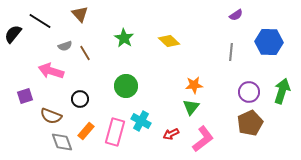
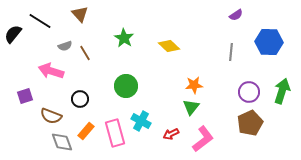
yellow diamond: moved 5 px down
pink rectangle: moved 1 px down; rotated 32 degrees counterclockwise
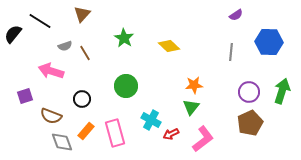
brown triangle: moved 2 px right; rotated 24 degrees clockwise
black circle: moved 2 px right
cyan cross: moved 10 px right, 1 px up
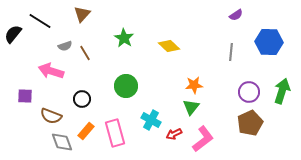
purple square: rotated 21 degrees clockwise
red arrow: moved 3 px right
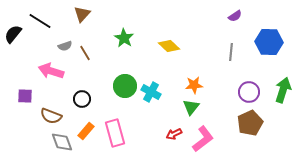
purple semicircle: moved 1 px left, 1 px down
green circle: moved 1 px left
green arrow: moved 1 px right, 1 px up
cyan cross: moved 28 px up
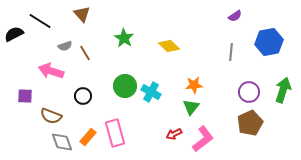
brown triangle: rotated 24 degrees counterclockwise
black semicircle: moved 1 px right; rotated 24 degrees clockwise
blue hexagon: rotated 12 degrees counterclockwise
black circle: moved 1 px right, 3 px up
orange rectangle: moved 2 px right, 6 px down
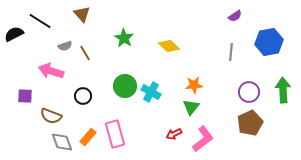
green arrow: rotated 20 degrees counterclockwise
pink rectangle: moved 1 px down
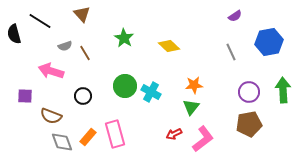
black semicircle: rotated 78 degrees counterclockwise
gray line: rotated 30 degrees counterclockwise
brown pentagon: moved 1 px left, 1 px down; rotated 15 degrees clockwise
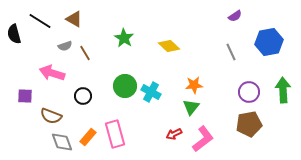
brown triangle: moved 8 px left, 5 px down; rotated 18 degrees counterclockwise
pink arrow: moved 1 px right, 2 px down
